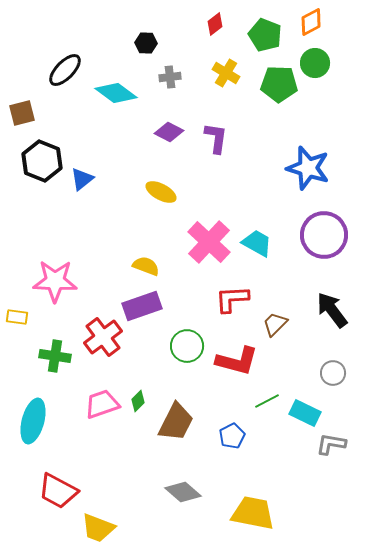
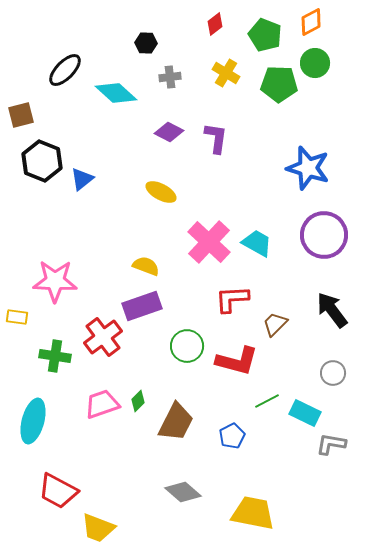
cyan diamond at (116, 93): rotated 6 degrees clockwise
brown square at (22, 113): moved 1 px left, 2 px down
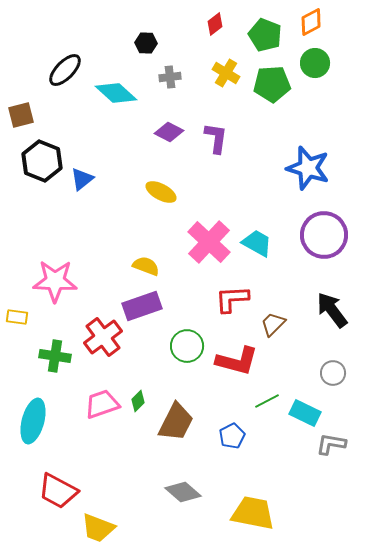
green pentagon at (279, 84): moved 7 px left; rotated 6 degrees counterclockwise
brown trapezoid at (275, 324): moved 2 px left
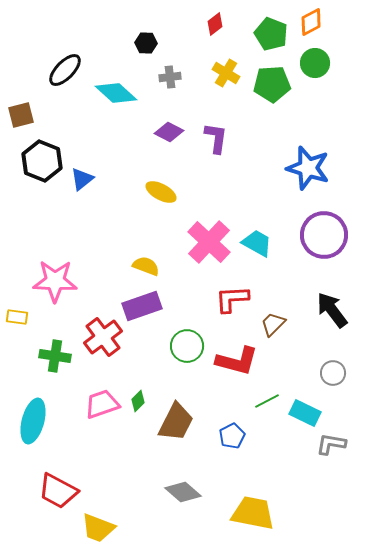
green pentagon at (265, 35): moved 6 px right, 1 px up
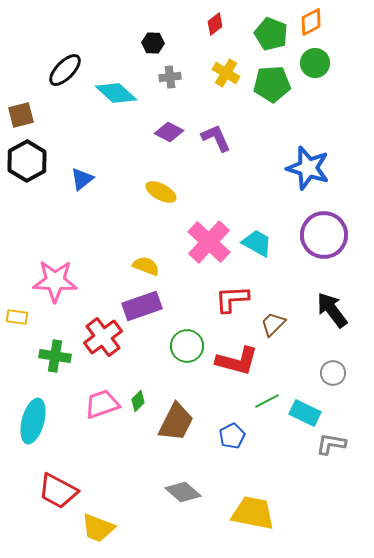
black hexagon at (146, 43): moved 7 px right
purple L-shape at (216, 138): rotated 32 degrees counterclockwise
black hexagon at (42, 161): moved 15 px left; rotated 9 degrees clockwise
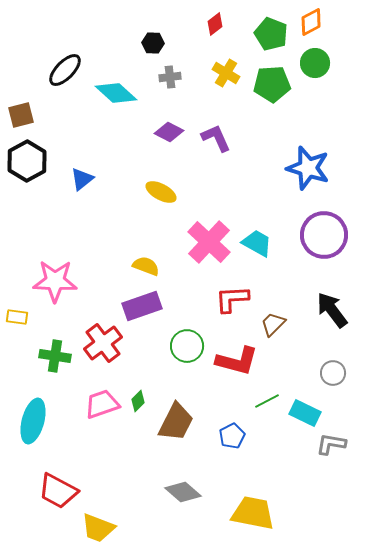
red cross at (103, 337): moved 6 px down
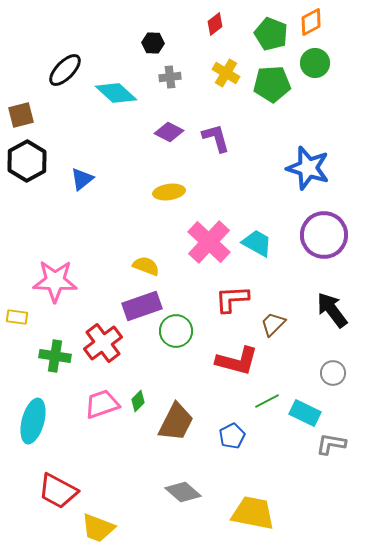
purple L-shape at (216, 138): rotated 8 degrees clockwise
yellow ellipse at (161, 192): moved 8 px right; rotated 36 degrees counterclockwise
green circle at (187, 346): moved 11 px left, 15 px up
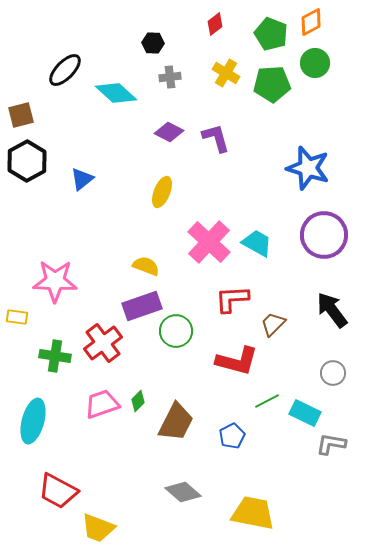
yellow ellipse at (169, 192): moved 7 px left; rotated 60 degrees counterclockwise
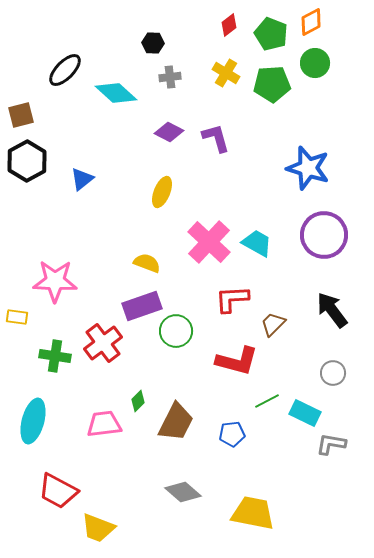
red diamond at (215, 24): moved 14 px right, 1 px down
yellow semicircle at (146, 266): moved 1 px right, 3 px up
pink trapezoid at (102, 404): moved 2 px right, 20 px down; rotated 12 degrees clockwise
blue pentagon at (232, 436): moved 2 px up; rotated 20 degrees clockwise
